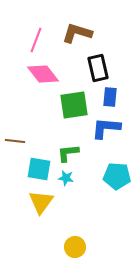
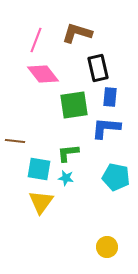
cyan pentagon: moved 1 px left, 1 px down; rotated 8 degrees clockwise
yellow circle: moved 32 px right
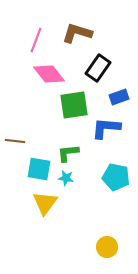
black rectangle: rotated 48 degrees clockwise
pink diamond: moved 6 px right
blue rectangle: moved 9 px right; rotated 66 degrees clockwise
yellow triangle: moved 4 px right, 1 px down
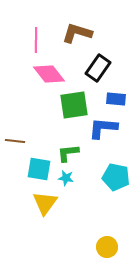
pink line: rotated 20 degrees counterclockwise
blue rectangle: moved 3 px left, 2 px down; rotated 24 degrees clockwise
blue L-shape: moved 3 px left
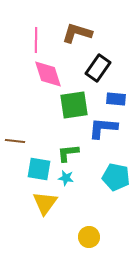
pink diamond: moved 1 px left; rotated 20 degrees clockwise
yellow circle: moved 18 px left, 10 px up
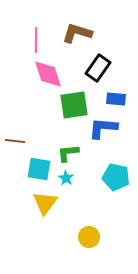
cyan star: rotated 21 degrees clockwise
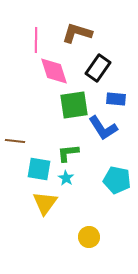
pink diamond: moved 6 px right, 3 px up
blue L-shape: rotated 128 degrees counterclockwise
cyan pentagon: moved 1 px right, 3 px down
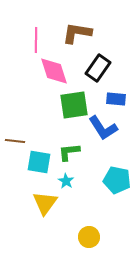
brown L-shape: rotated 8 degrees counterclockwise
green L-shape: moved 1 px right, 1 px up
cyan square: moved 7 px up
cyan star: moved 3 px down
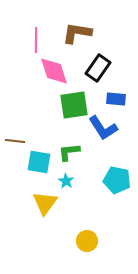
yellow circle: moved 2 px left, 4 px down
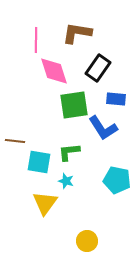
cyan star: rotated 14 degrees counterclockwise
